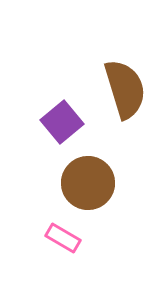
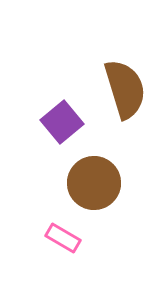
brown circle: moved 6 px right
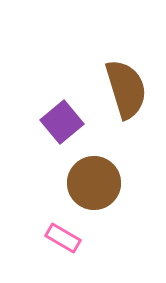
brown semicircle: moved 1 px right
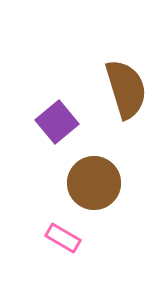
purple square: moved 5 px left
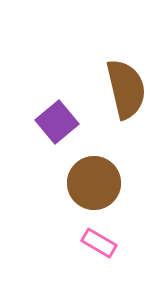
brown semicircle: rotated 4 degrees clockwise
pink rectangle: moved 36 px right, 5 px down
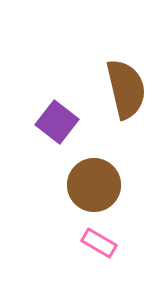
purple square: rotated 12 degrees counterclockwise
brown circle: moved 2 px down
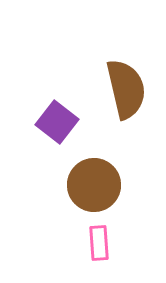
pink rectangle: rotated 56 degrees clockwise
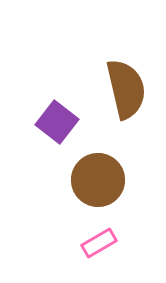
brown circle: moved 4 px right, 5 px up
pink rectangle: rotated 64 degrees clockwise
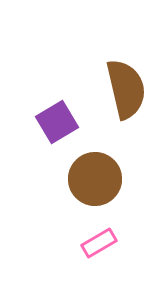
purple square: rotated 21 degrees clockwise
brown circle: moved 3 px left, 1 px up
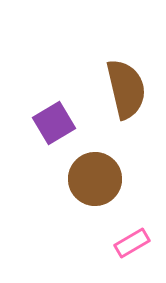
purple square: moved 3 px left, 1 px down
pink rectangle: moved 33 px right
